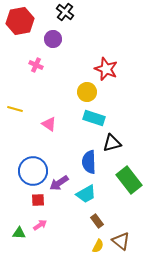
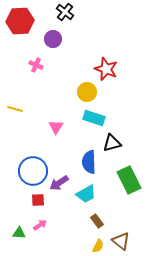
red hexagon: rotated 8 degrees clockwise
pink triangle: moved 7 px right, 3 px down; rotated 28 degrees clockwise
green rectangle: rotated 12 degrees clockwise
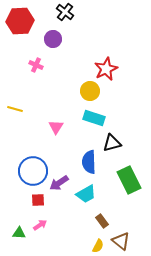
red star: rotated 25 degrees clockwise
yellow circle: moved 3 px right, 1 px up
brown rectangle: moved 5 px right
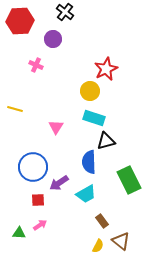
black triangle: moved 6 px left, 2 px up
blue circle: moved 4 px up
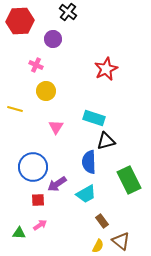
black cross: moved 3 px right
yellow circle: moved 44 px left
purple arrow: moved 2 px left, 1 px down
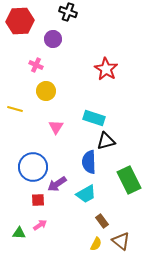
black cross: rotated 18 degrees counterclockwise
red star: rotated 15 degrees counterclockwise
yellow semicircle: moved 2 px left, 2 px up
